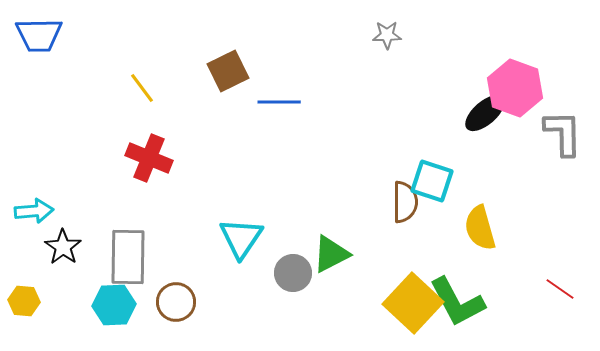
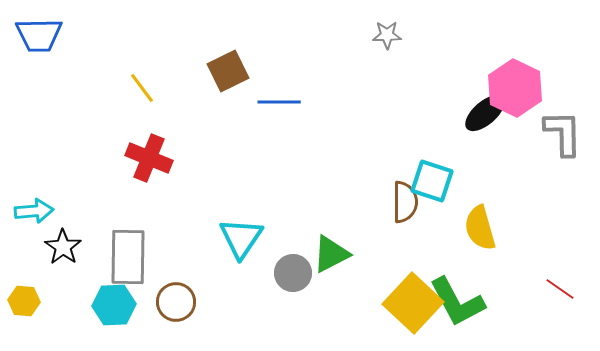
pink hexagon: rotated 6 degrees clockwise
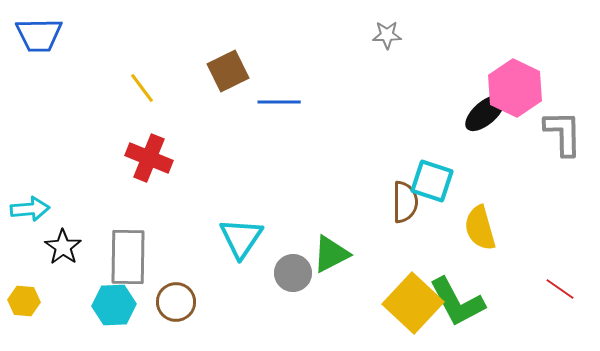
cyan arrow: moved 4 px left, 2 px up
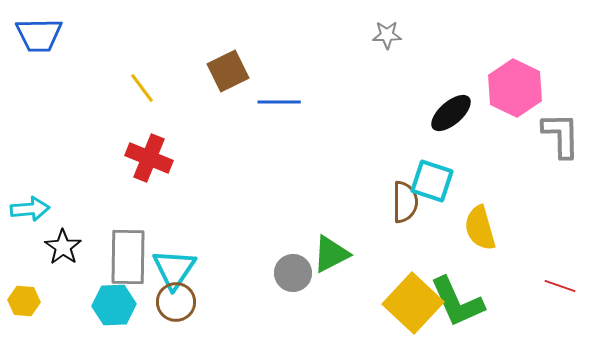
black ellipse: moved 34 px left
gray L-shape: moved 2 px left, 2 px down
cyan triangle: moved 67 px left, 31 px down
red line: moved 3 px up; rotated 16 degrees counterclockwise
green L-shape: rotated 4 degrees clockwise
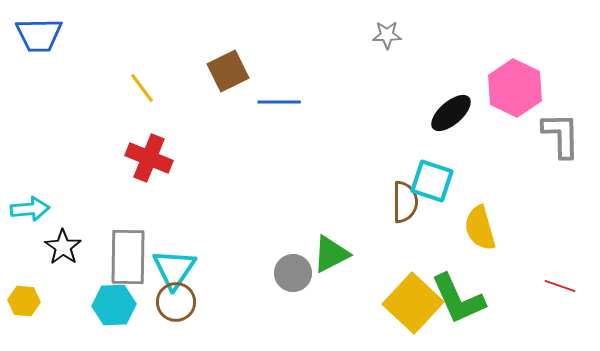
green L-shape: moved 1 px right, 3 px up
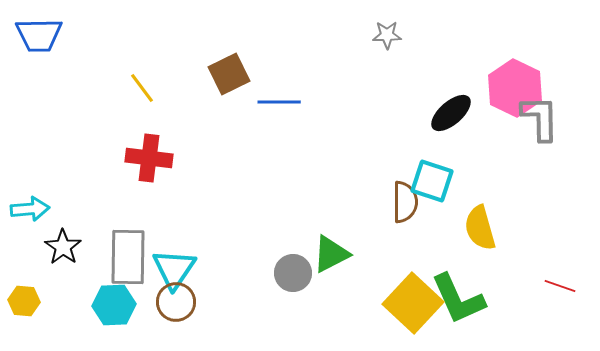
brown square: moved 1 px right, 3 px down
gray L-shape: moved 21 px left, 17 px up
red cross: rotated 15 degrees counterclockwise
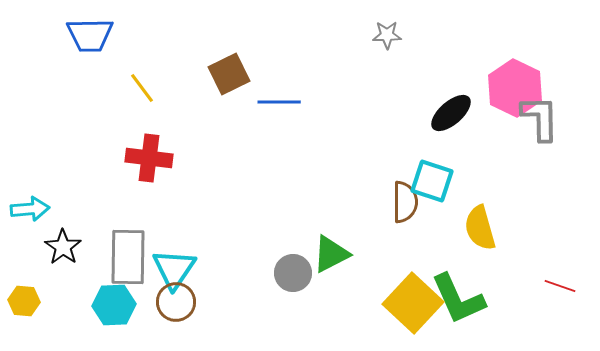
blue trapezoid: moved 51 px right
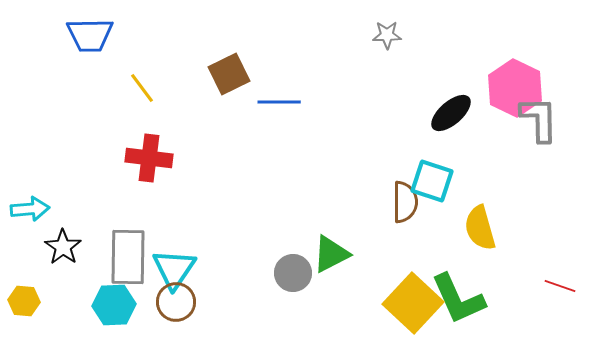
gray L-shape: moved 1 px left, 1 px down
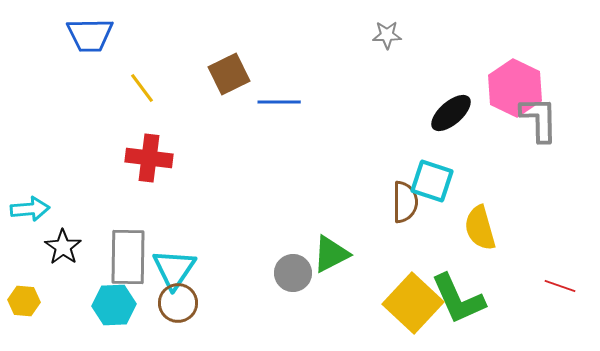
brown circle: moved 2 px right, 1 px down
